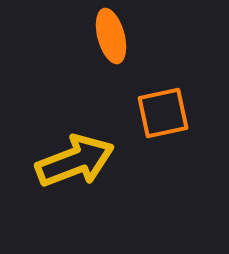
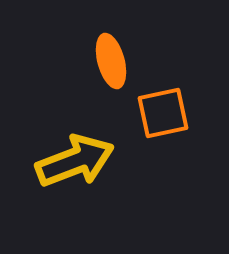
orange ellipse: moved 25 px down
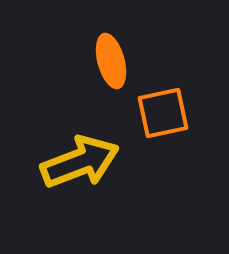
yellow arrow: moved 5 px right, 1 px down
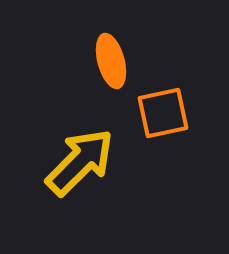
yellow arrow: rotated 24 degrees counterclockwise
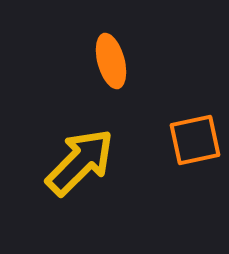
orange square: moved 32 px right, 27 px down
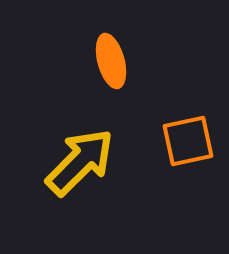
orange square: moved 7 px left, 1 px down
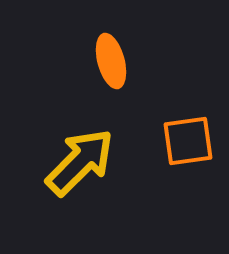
orange square: rotated 4 degrees clockwise
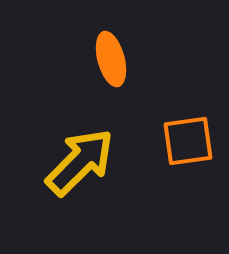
orange ellipse: moved 2 px up
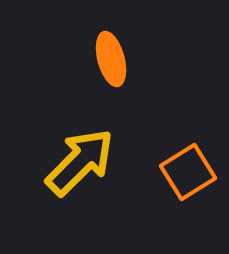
orange square: moved 31 px down; rotated 24 degrees counterclockwise
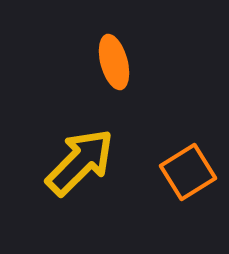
orange ellipse: moved 3 px right, 3 px down
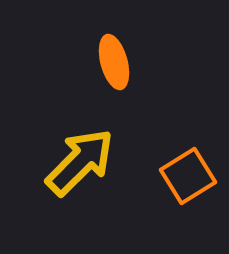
orange square: moved 4 px down
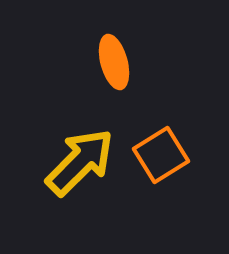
orange square: moved 27 px left, 21 px up
